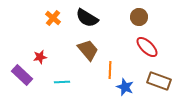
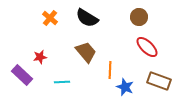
orange cross: moved 3 px left
brown trapezoid: moved 2 px left, 2 px down
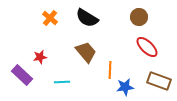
blue star: rotated 30 degrees counterclockwise
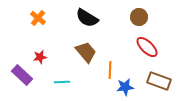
orange cross: moved 12 px left
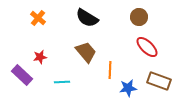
blue star: moved 3 px right, 1 px down
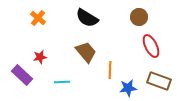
red ellipse: moved 4 px right, 1 px up; rotated 20 degrees clockwise
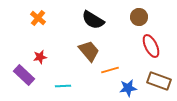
black semicircle: moved 6 px right, 2 px down
brown trapezoid: moved 3 px right, 1 px up
orange line: rotated 72 degrees clockwise
purple rectangle: moved 2 px right
cyan line: moved 1 px right, 4 px down
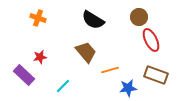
orange cross: rotated 21 degrees counterclockwise
red ellipse: moved 6 px up
brown trapezoid: moved 3 px left, 1 px down
brown rectangle: moved 3 px left, 6 px up
cyan line: rotated 42 degrees counterclockwise
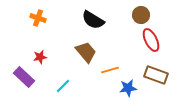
brown circle: moved 2 px right, 2 px up
purple rectangle: moved 2 px down
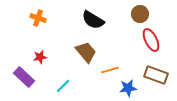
brown circle: moved 1 px left, 1 px up
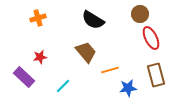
orange cross: rotated 35 degrees counterclockwise
red ellipse: moved 2 px up
brown rectangle: rotated 55 degrees clockwise
